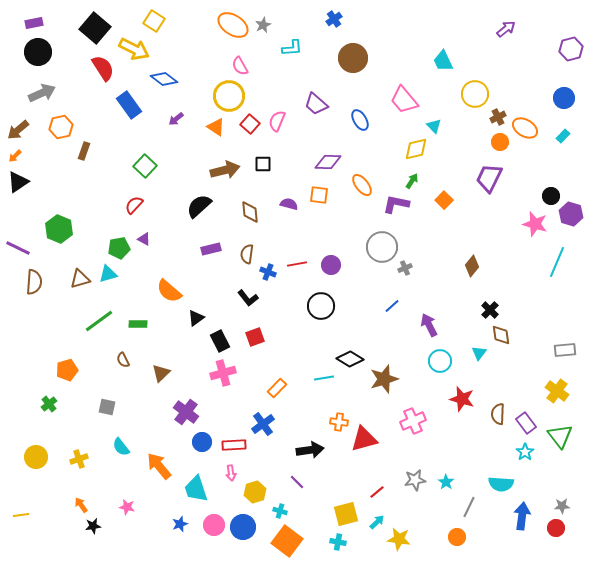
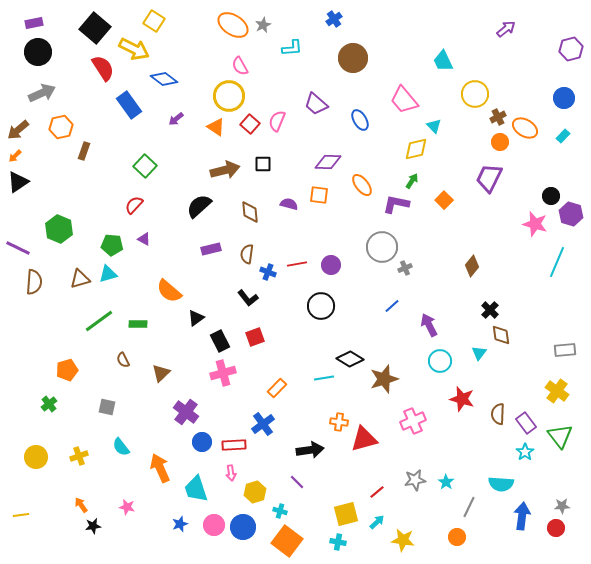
green pentagon at (119, 248): moved 7 px left, 3 px up; rotated 15 degrees clockwise
yellow cross at (79, 459): moved 3 px up
orange arrow at (159, 466): moved 1 px right, 2 px down; rotated 16 degrees clockwise
yellow star at (399, 539): moved 4 px right, 1 px down
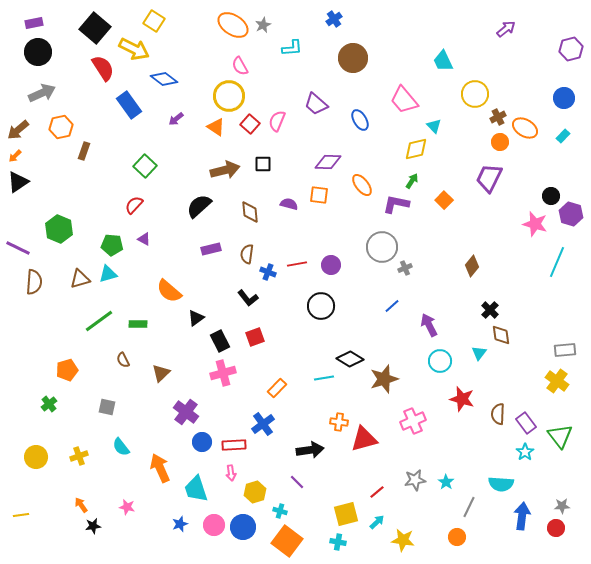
yellow cross at (557, 391): moved 10 px up
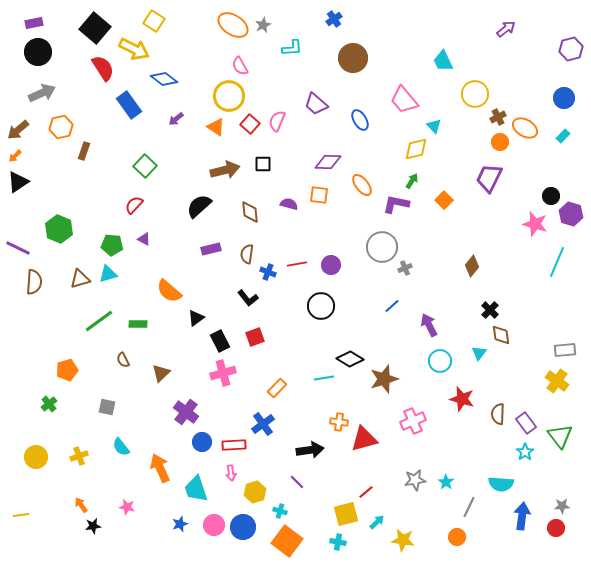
red line at (377, 492): moved 11 px left
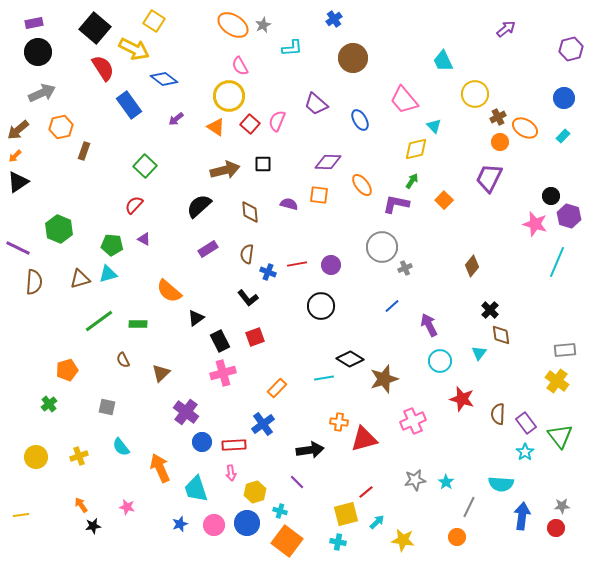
purple hexagon at (571, 214): moved 2 px left, 2 px down
purple rectangle at (211, 249): moved 3 px left; rotated 18 degrees counterclockwise
blue circle at (243, 527): moved 4 px right, 4 px up
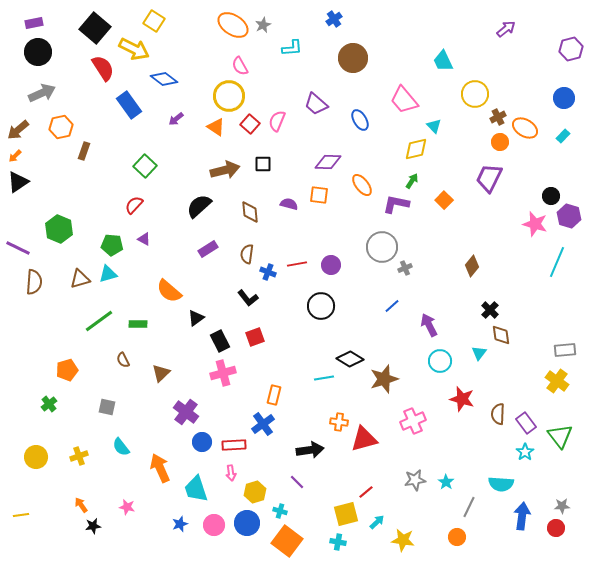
orange rectangle at (277, 388): moved 3 px left, 7 px down; rotated 30 degrees counterclockwise
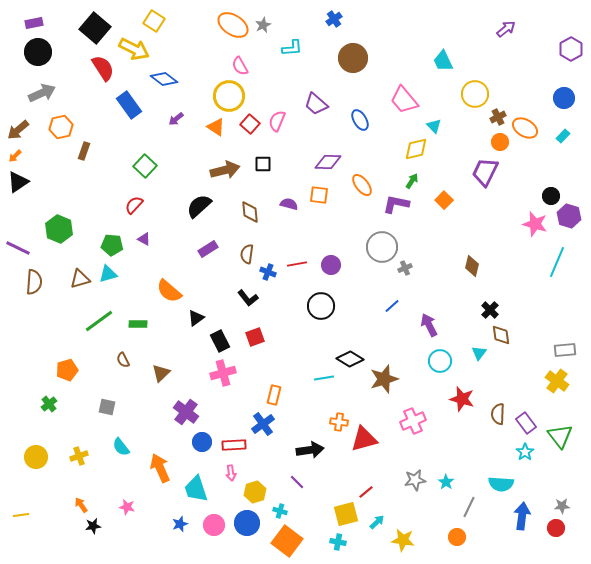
purple hexagon at (571, 49): rotated 15 degrees counterclockwise
purple trapezoid at (489, 178): moved 4 px left, 6 px up
brown diamond at (472, 266): rotated 25 degrees counterclockwise
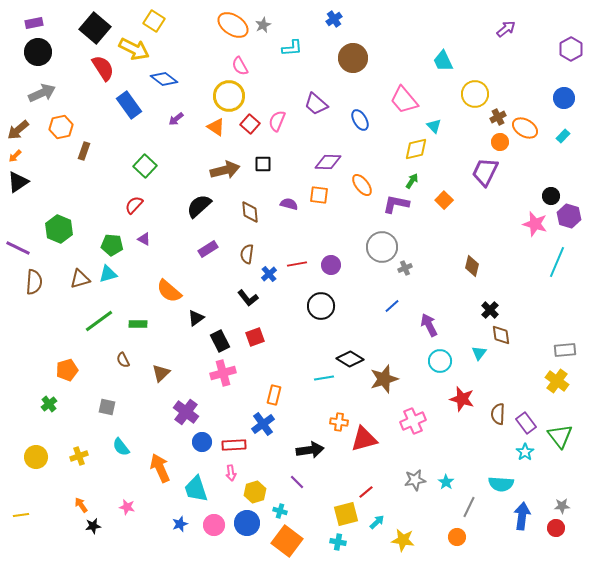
blue cross at (268, 272): moved 1 px right, 2 px down; rotated 28 degrees clockwise
